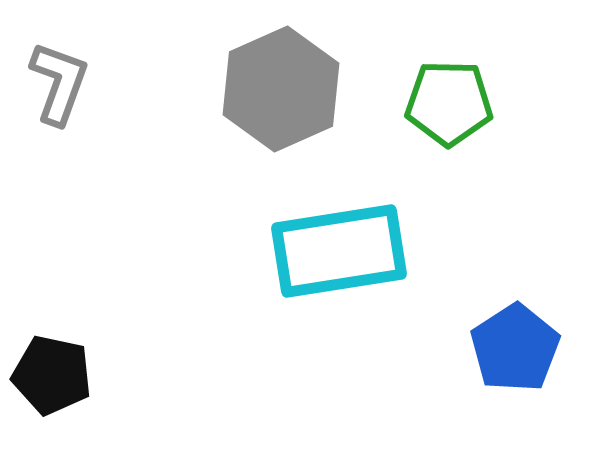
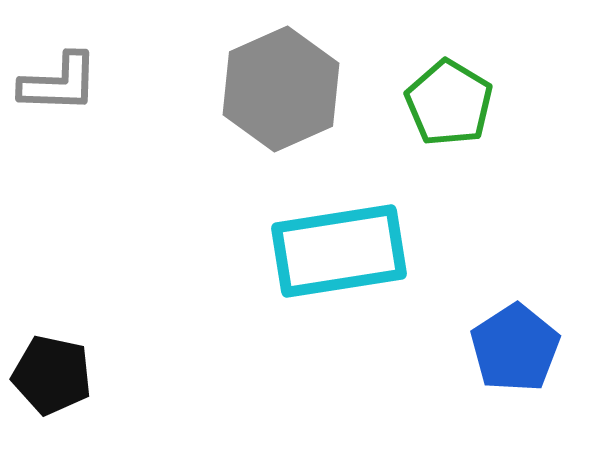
gray L-shape: rotated 72 degrees clockwise
green pentagon: rotated 30 degrees clockwise
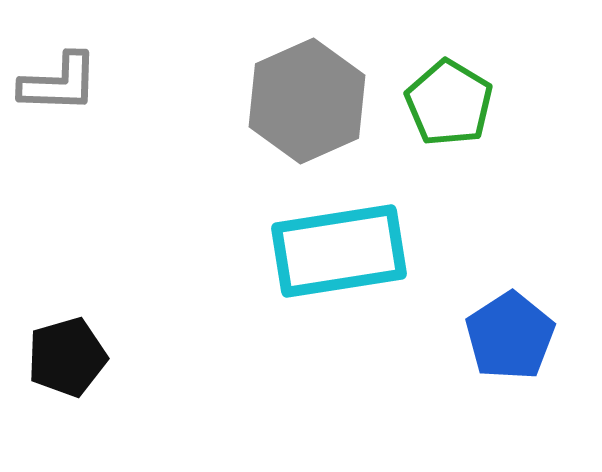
gray hexagon: moved 26 px right, 12 px down
blue pentagon: moved 5 px left, 12 px up
black pentagon: moved 15 px right, 18 px up; rotated 28 degrees counterclockwise
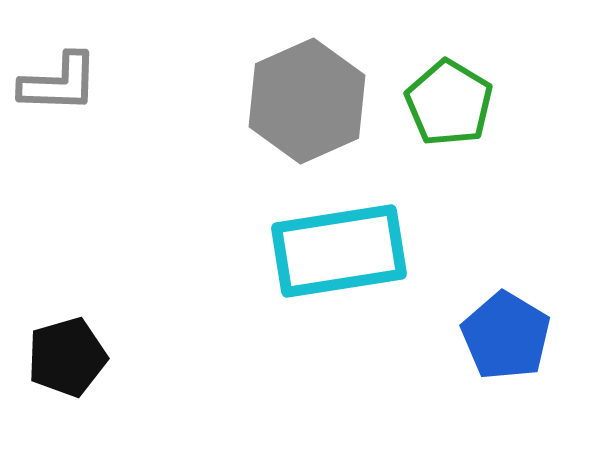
blue pentagon: moved 4 px left; rotated 8 degrees counterclockwise
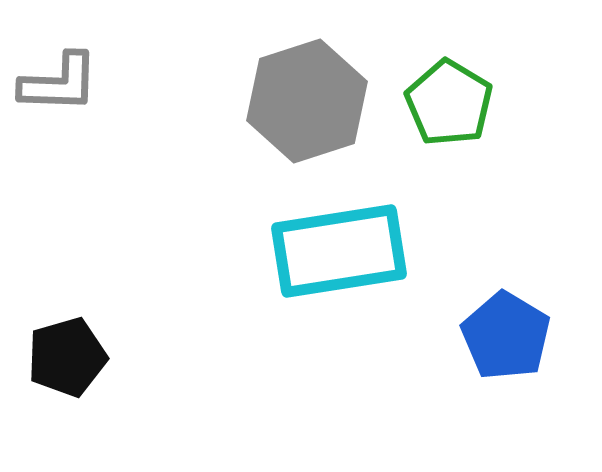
gray hexagon: rotated 6 degrees clockwise
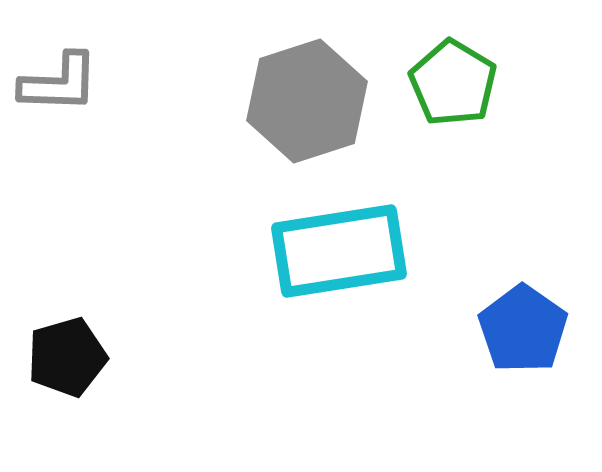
green pentagon: moved 4 px right, 20 px up
blue pentagon: moved 17 px right, 7 px up; rotated 4 degrees clockwise
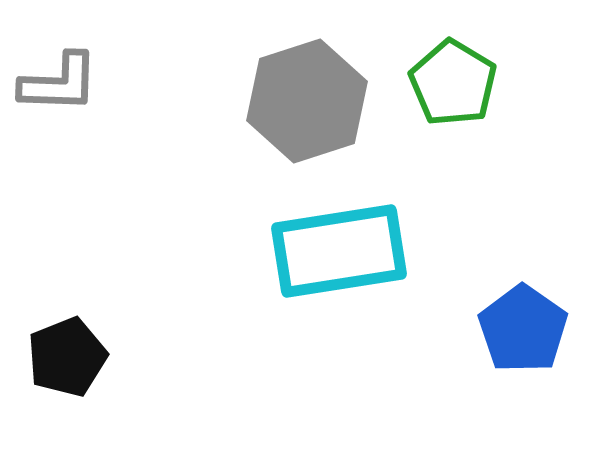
black pentagon: rotated 6 degrees counterclockwise
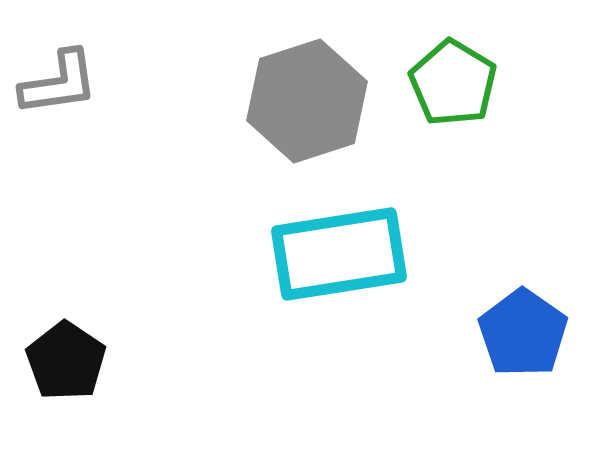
gray L-shape: rotated 10 degrees counterclockwise
cyan rectangle: moved 3 px down
blue pentagon: moved 4 px down
black pentagon: moved 1 px left, 4 px down; rotated 16 degrees counterclockwise
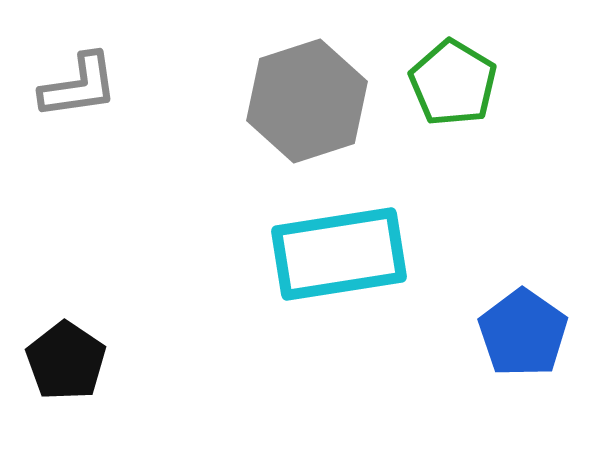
gray L-shape: moved 20 px right, 3 px down
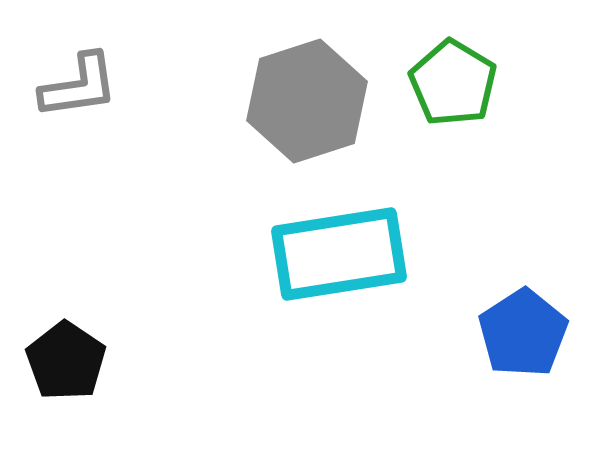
blue pentagon: rotated 4 degrees clockwise
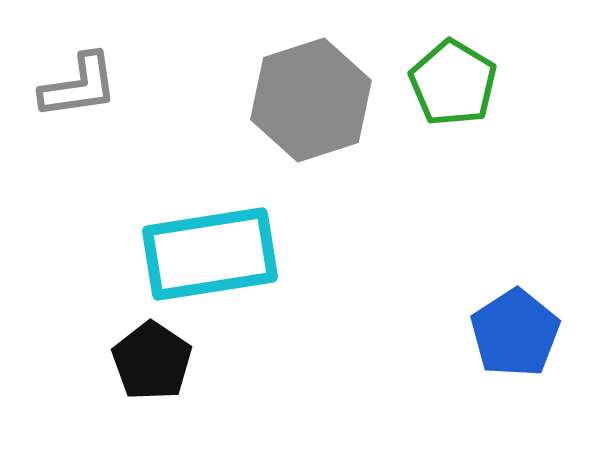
gray hexagon: moved 4 px right, 1 px up
cyan rectangle: moved 129 px left
blue pentagon: moved 8 px left
black pentagon: moved 86 px right
